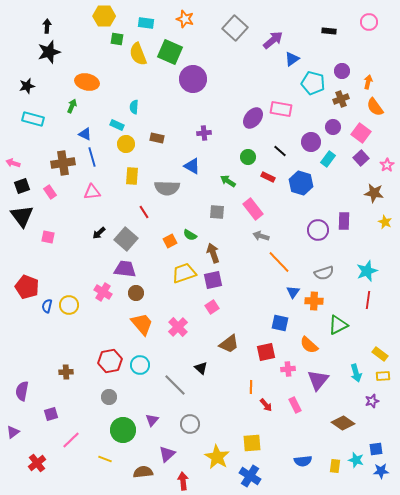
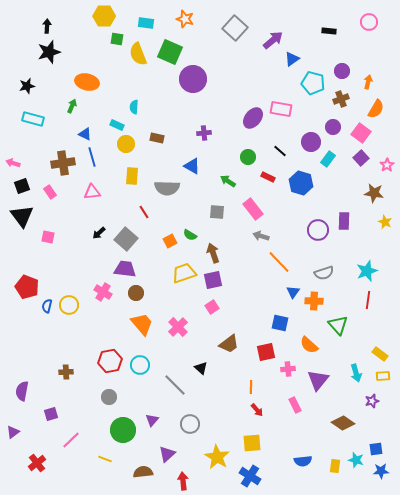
orange semicircle at (375, 107): moved 1 px right, 2 px down; rotated 114 degrees counterclockwise
green triangle at (338, 325): rotated 45 degrees counterclockwise
red arrow at (266, 405): moved 9 px left, 5 px down
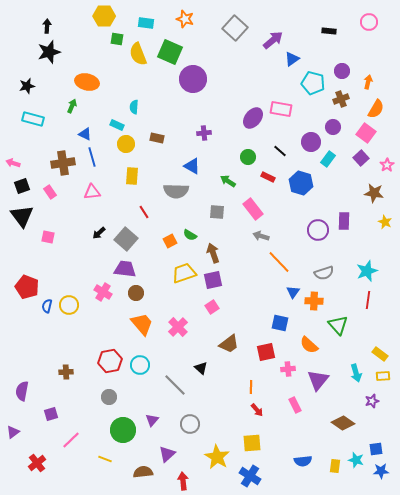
pink square at (361, 133): moved 5 px right
gray semicircle at (167, 188): moved 9 px right, 3 px down
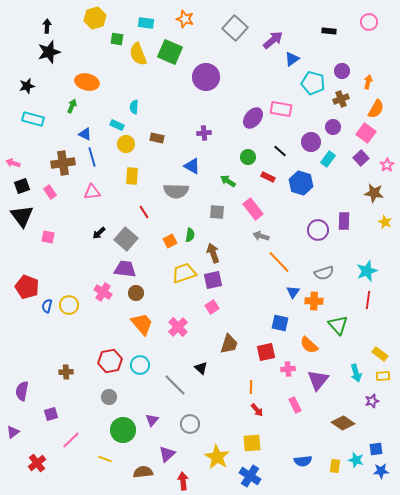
yellow hexagon at (104, 16): moved 9 px left, 2 px down; rotated 15 degrees counterclockwise
purple circle at (193, 79): moved 13 px right, 2 px up
green semicircle at (190, 235): rotated 112 degrees counterclockwise
brown trapezoid at (229, 344): rotated 35 degrees counterclockwise
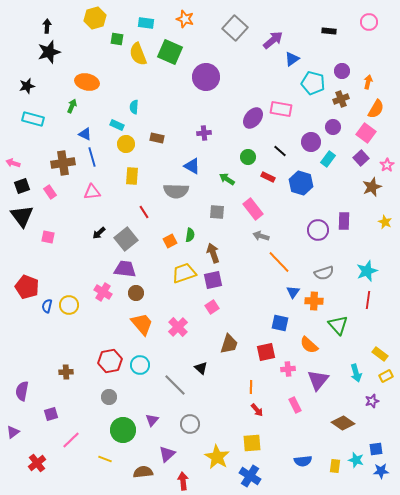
green arrow at (228, 181): moved 1 px left, 2 px up
brown star at (374, 193): moved 2 px left, 6 px up; rotated 30 degrees counterclockwise
gray square at (126, 239): rotated 10 degrees clockwise
yellow rectangle at (383, 376): moved 3 px right; rotated 24 degrees counterclockwise
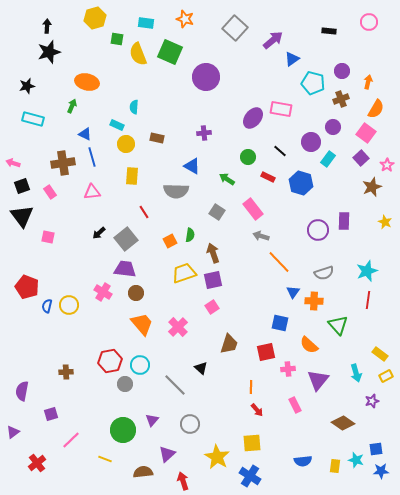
gray square at (217, 212): rotated 28 degrees clockwise
gray circle at (109, 397): moved 16 px right, 13 px up
red arrow at (183, 481): rotated 12 degrees counterclockwise
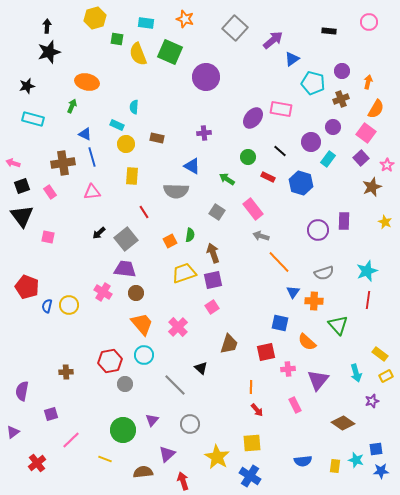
orange semicircle at (309, 345): moved 2 px left, 3 px up
cyan circle at (140, 365): moved 4 px right, 10 px up
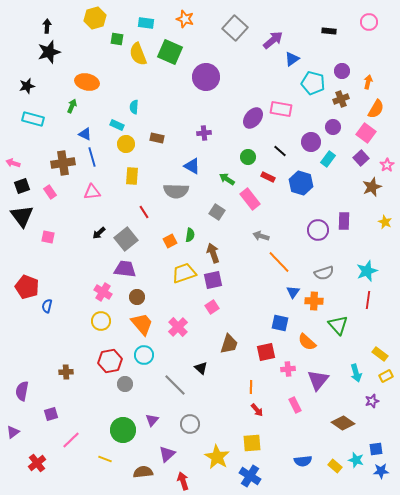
pink rectangle at (253, 209): moved 3 px left, 10 px up
brown circle at (136, 293): moved 1 px right, 4 px down
yellow circle at (69, 305): moved 32 px right, 16 px down
yellow rectangle at (335, 466): rotated 56 degrees counterclockwise
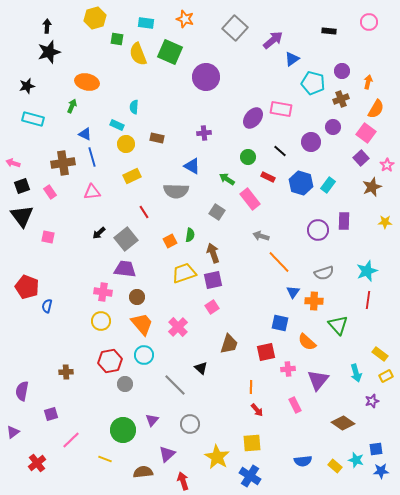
cyan rectangle at (328, 159): moved 26 px down
yellow rectangle at (132, 176): rotated 60 degrees clockwise
yellow star at (385, 222): rotated 24 degrees counterclockwise
pink cross at (103, 292): rotated 24 degrees counterclockwise
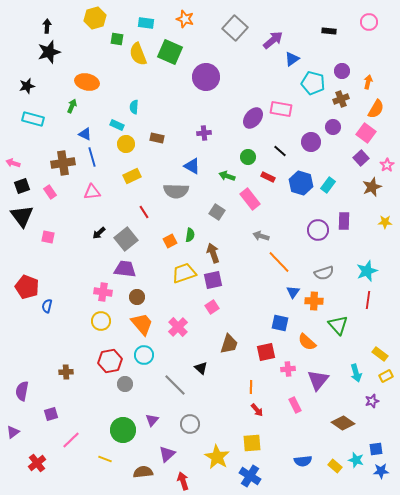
green arrow at (227, 179): moved 3 px up; rotated 14 degrees counterclockwise
